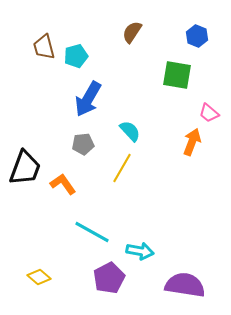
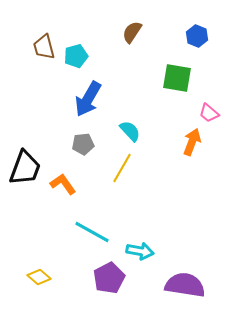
green square: moved 3 px down
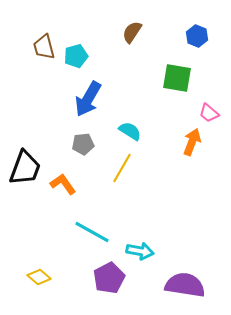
cyan semicircle: rotated 15 degrees counterclockwise
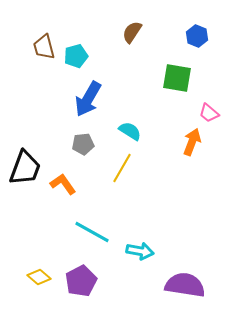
purple pentagon: moved 28 px left, 3 px down
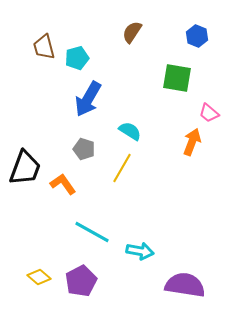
cyan pentagon: moved 1 px right, 2 px down
gray pentagon: moved 1 px right, 5 px down; rotated 25 degrees clockwise
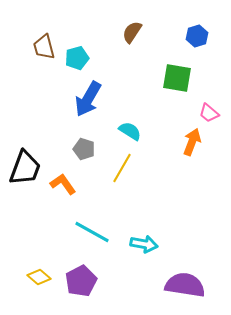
blue hexagon: rotated 20 degrees clockwise
cyan arrow: moved 4 px right, 7 px up
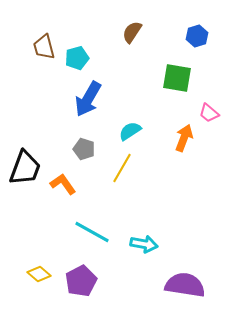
cyan semicircle: rotated 65 degrees counterclockwise
orange arrow: moved 8 px left, 4 px up
yellow diamond: moved 3 px up
